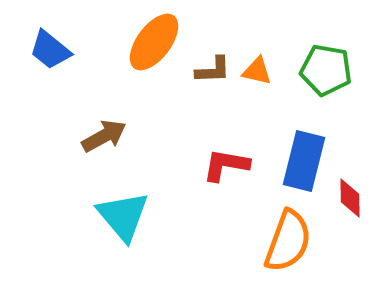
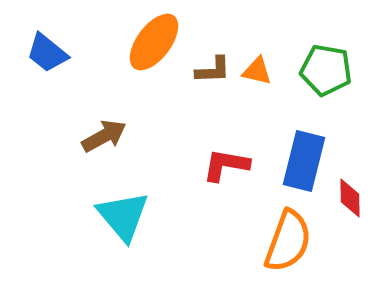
blue trapezoid: moved 3 px left, 3 px down
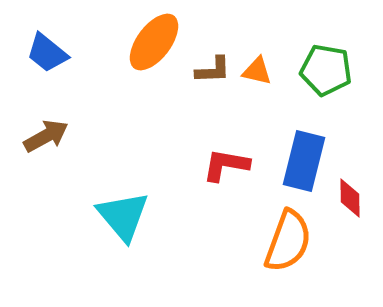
brown arrow: moved 58 px left
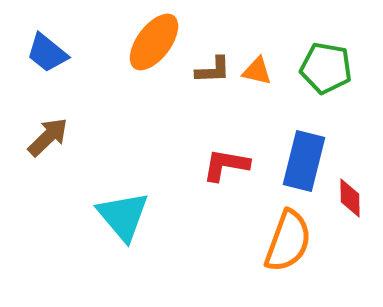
green pentagon: moved 2 px up
brown arrow: moved 2 px right, 1 px down; rotated 15 degrees counterclockwise
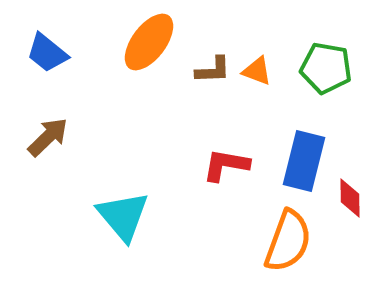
orange ellipse: moved 5 px left
orange triangle: rotated 8 degrees clockwise
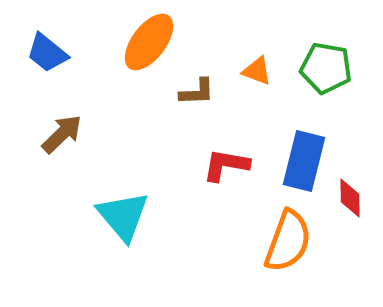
brown L-shape: moved 16 px left, 22 px down
brown arrow: moved 14 px right, 3 px up
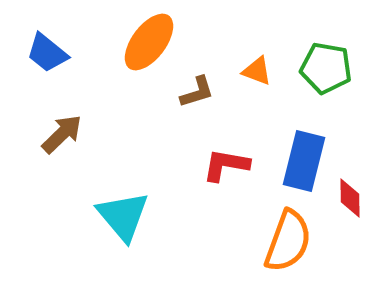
brown L-shape: rotated 15 degrees counterclockwise
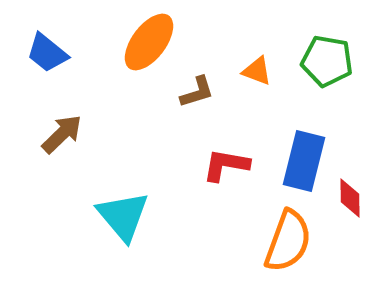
green pentagon: moved 1 px right, 7 px up
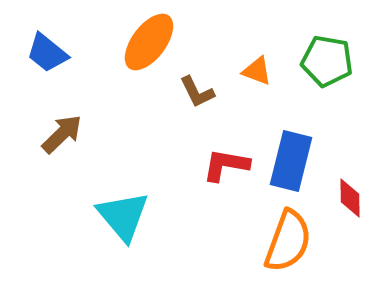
brown L-shape: rotated 81 degrees clockwise
blue rectangle: moved 13 px left
